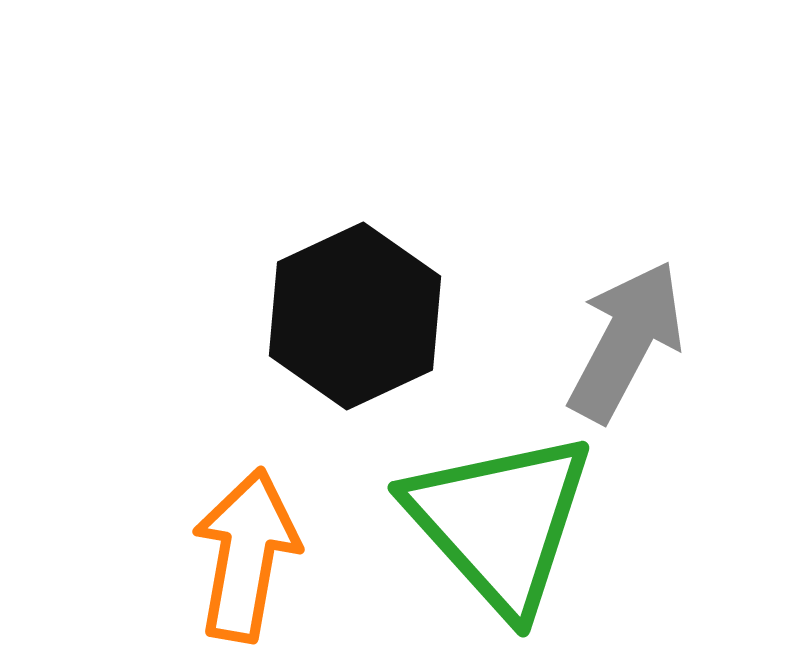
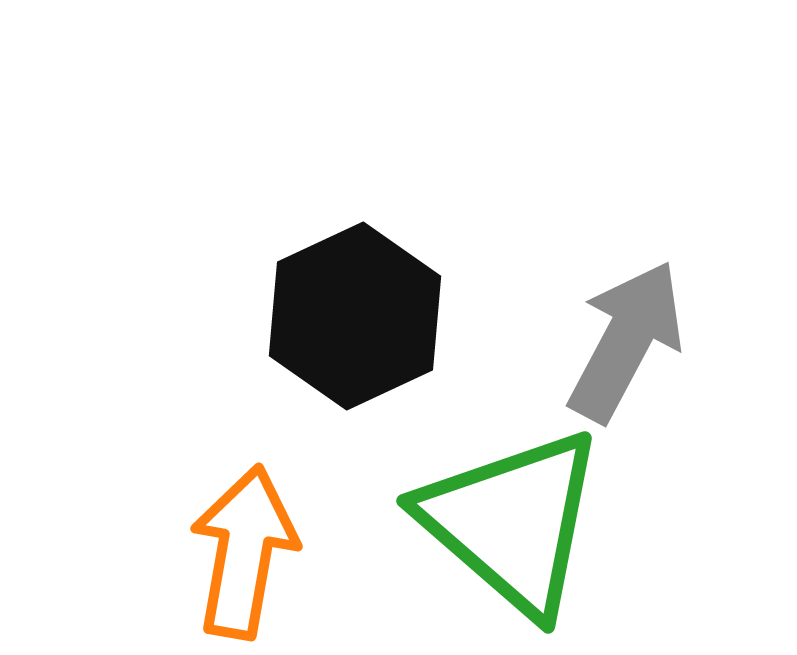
green triangle: moved 12 px right; rotated 7 degrees counterclockwise
orange arrow: moved 2 px left, 3 px up
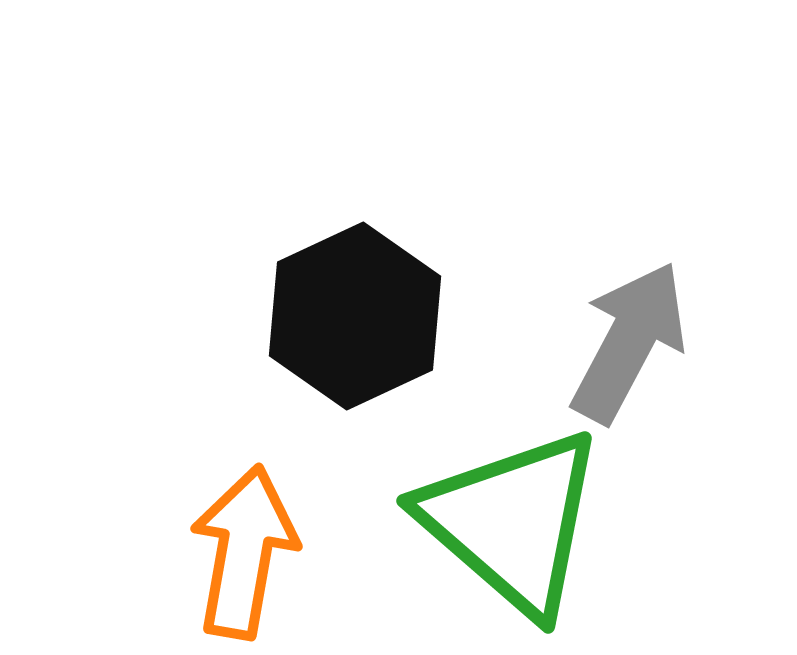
gray arrow: moved 3 px right, 1 px down
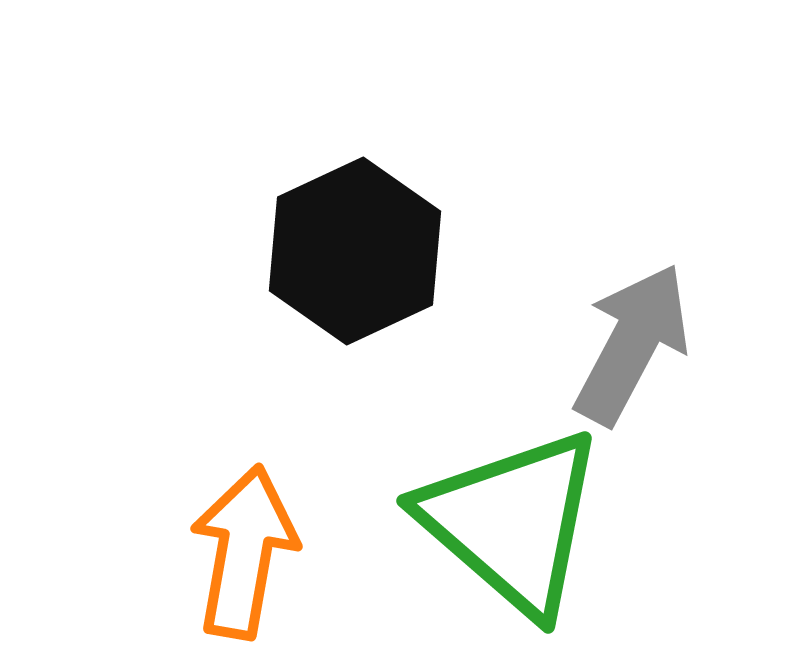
black hexagon: moved 65 px up
gray arrow: moved 3 px right, 2 px down
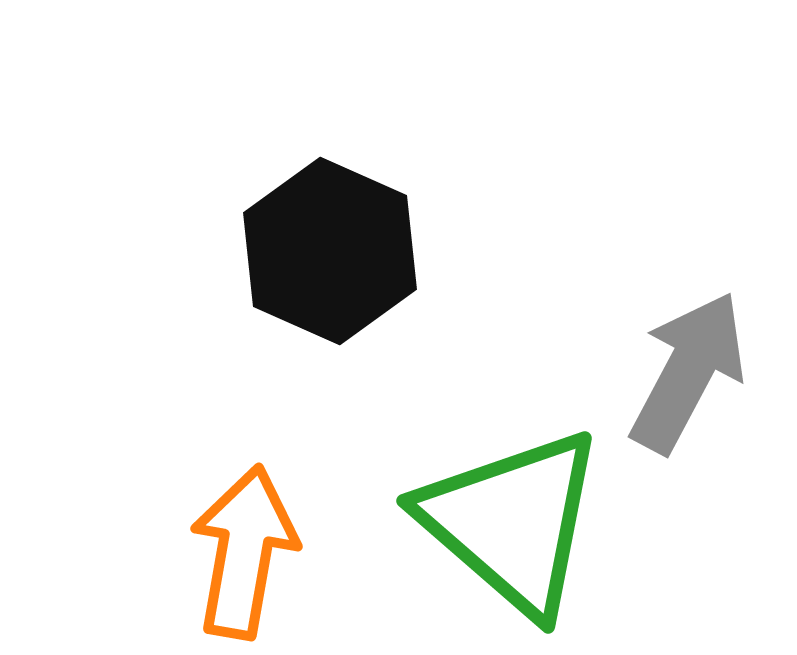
black hexagon: moved 25 px left; rotated 11 degrees counterclockwise
gray arrow: moved 56 px right, 28 px down
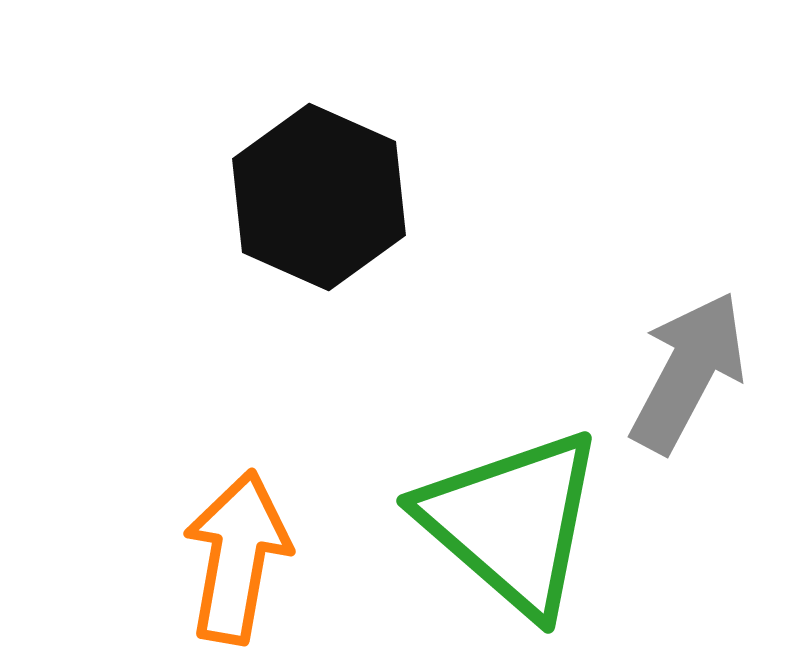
black hexagon: moved 11 px left, 54 px up
orange arrow: moved 7 px left, 5 px down
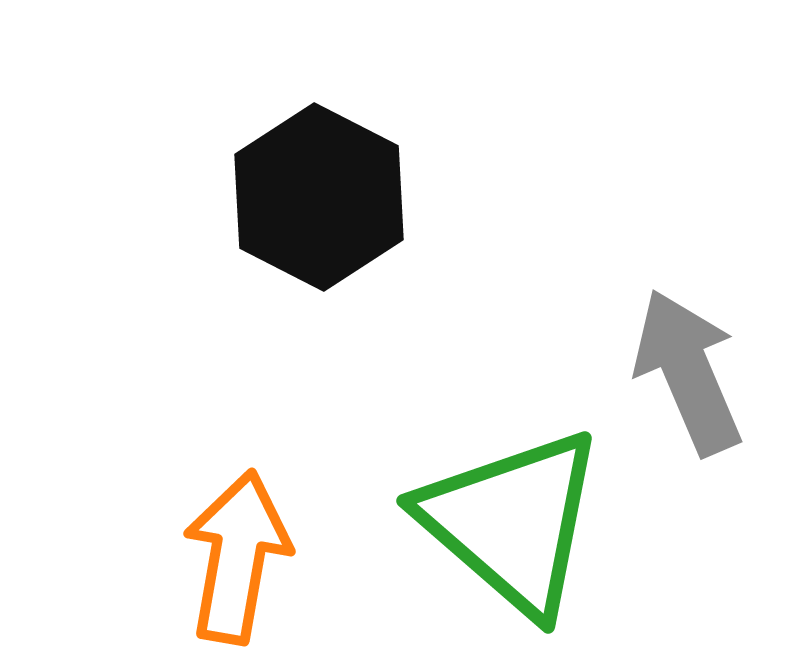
black hexagon: rotated 3 degrees clockwise
gray arrow: rotated 51 degrees counterclockwise
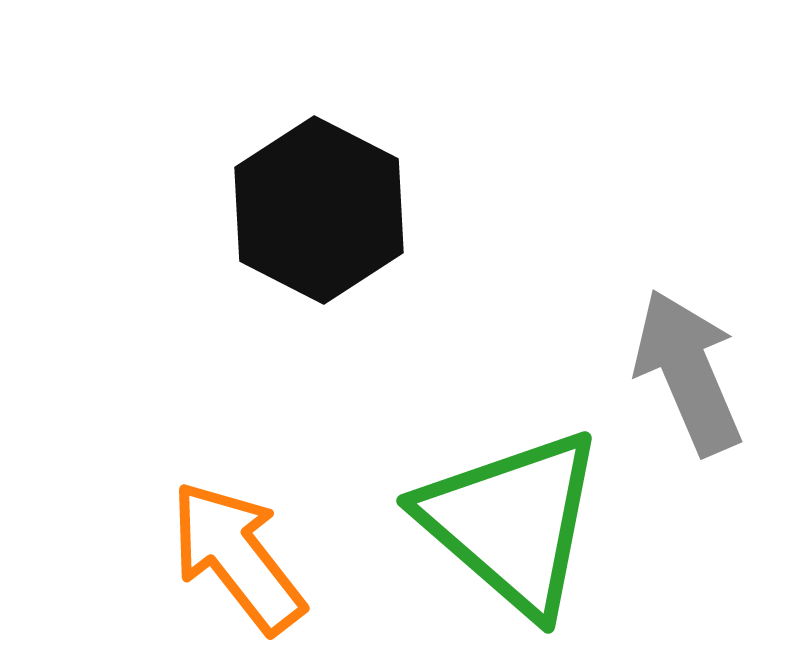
black hexagon: moved 13 px down
orange arrow: rotated 48 degrees counterclockwise
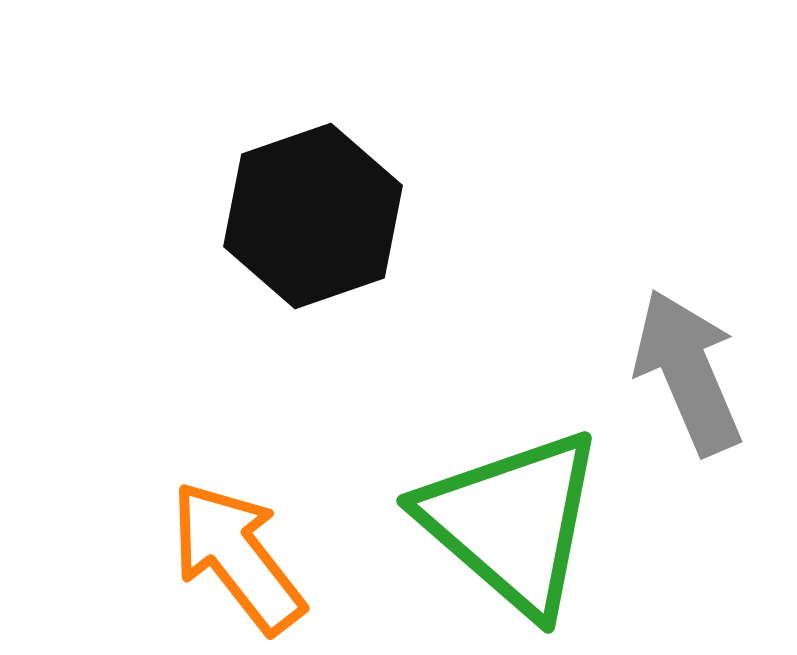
black hexagon: moved 6 px left, 6 px down; rotated 14 degrees clockwise
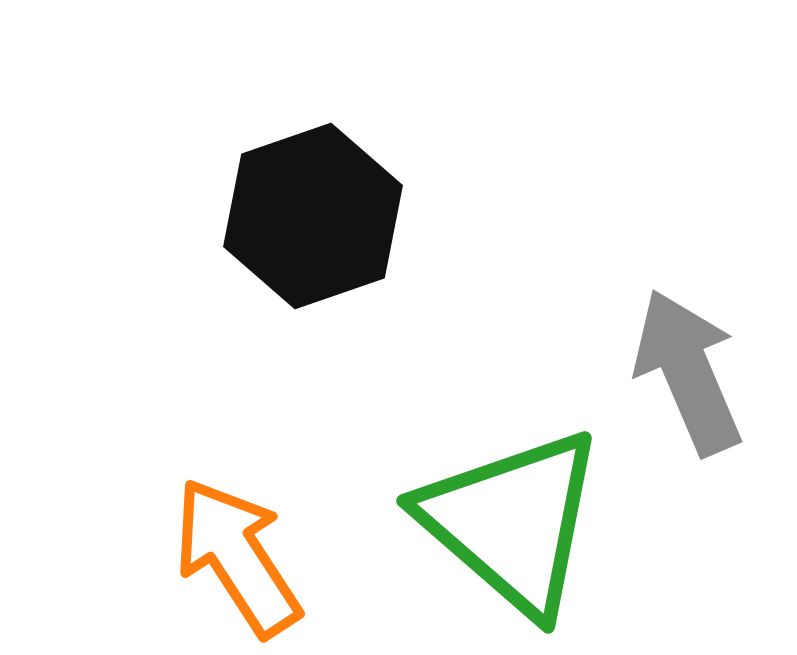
orange arrow: rotated 5 degrees clockwise
